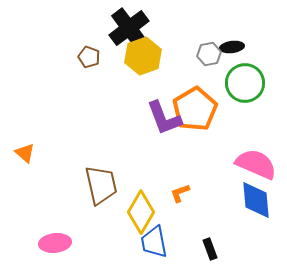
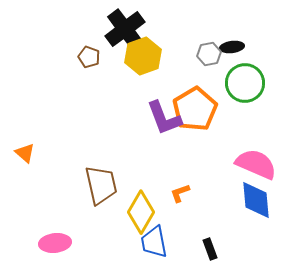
black cross: moved 4 px left, 1 px down
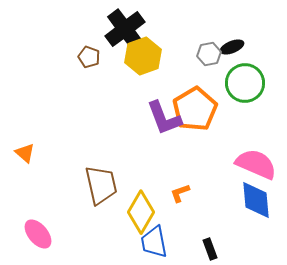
black ellipse: rotated 15 degrees counterclockwise
pink ellipse: moved 17 px left, 9 px up; rotated 56 degrees clockwise
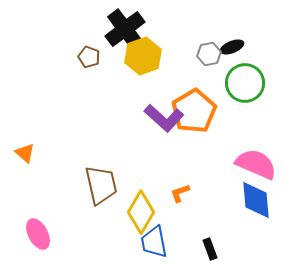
orange pentagon: moved 1 px left, 2 px down
purple L-shape: rotated 27 degrees counterclockwise
pink ellipse: rotated 12 degrees clockwise
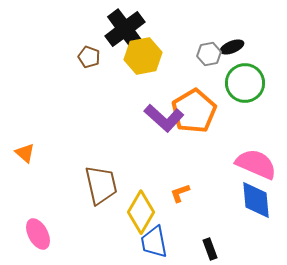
yellow hexagon: rotated 9 degrees clockwise
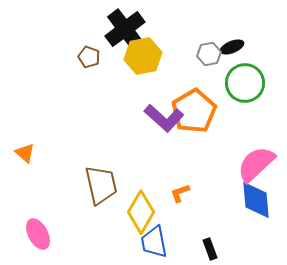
pink semicircle: rotated 66 degrees counterclockwise
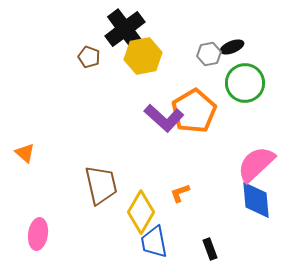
pink ellipse: rotated 36 degrees clockwise
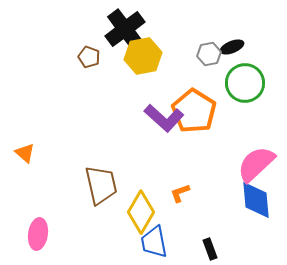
orange pentagon: rotated 9 degrees counterclockwise
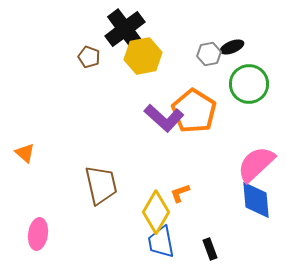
green circle: moved 4 px right, 1 px down
yellow diamond: moved 15 px right
blue trapezoid: moved 7 px right
